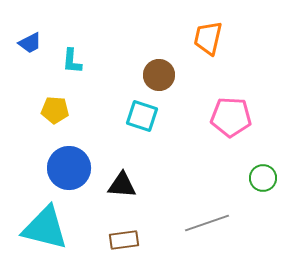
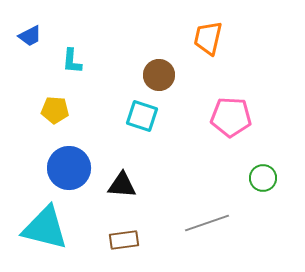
blue trapezoid: moved 7 px up
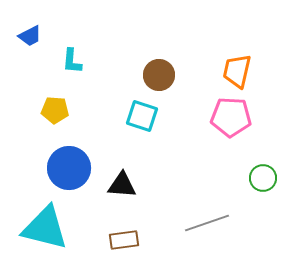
orange trapezoid: moved 29 px right, 33 px down
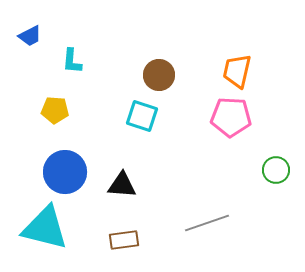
blue circle: moved 4 px left, 4 px down
green circle: moved 13 px right, 8 px up
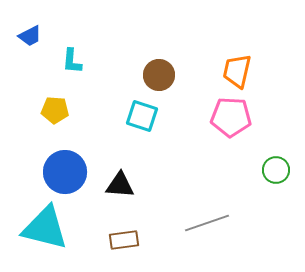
black triangle: moved 2 px left
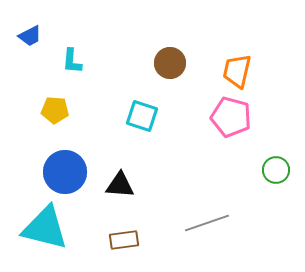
brown circle: moved 11 px right, 12 px up
pink pentagon: rotated 12 degrees clockwise
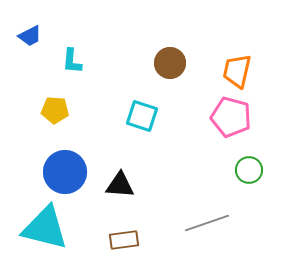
green circle: moved 27 px left
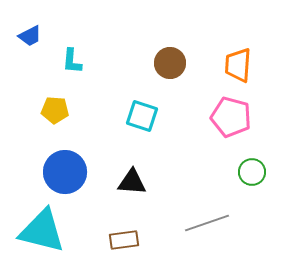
orange trapezoid: moved 1 px right, 6 px up; rotated 9 degrees counterclockwise
green circle: moved 3 px right, 2 px down
black triangle: moved 12 px right, 3 px up
cyan triangle: moved 3 px left, 3 px down
